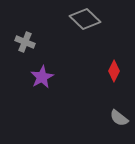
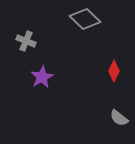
gray cross: moved 1 px right, 1 px up
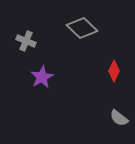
gray diamond: moved 3 px left, 9 px down
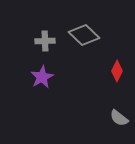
gray diamond: moved 2 px right, 7 px down
gray cross: moved 19 px right; rotated 24 degrees counterclockwise
red diamond: moved 3 px right
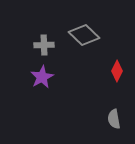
gray cross: moved 1 px left, 4 px down
gray semicircle: moved 5 px left, 1 px down; rotated 42 degrees clockwise
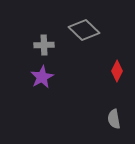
gray diamond: moved 5 px up
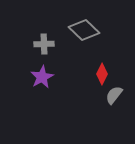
gray cross: moved 1 px up
red diamond: moved 15 px left, 3 px down
gray semicircle: moved 24 px up; rotated 48 degrees clockwise
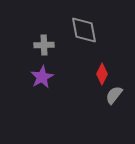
gray diamond: rotated 36 degrees clockwise
gray cross: moved 1 px down
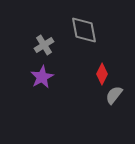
gray cross: rotated 30 degrees counterclockwise
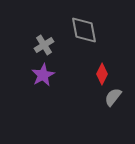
purple star: moved 1 px right, 2 px up
gray semicircle: moved 1 px left, 2 px down
